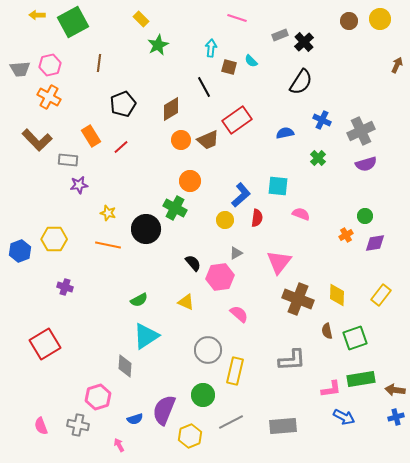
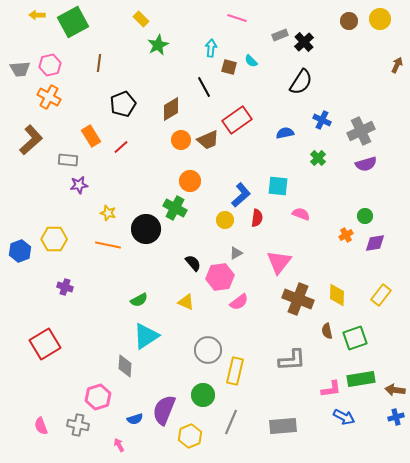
brown L-shape at (37, 140): moved 6 px left; rotated 88 degrees counterclockwise
pink semicircle at (239, 314): moved 12 px up; rotated 102 degrees clockwise
gray line at (231, 422): rotated 40 degrees counterclockwise
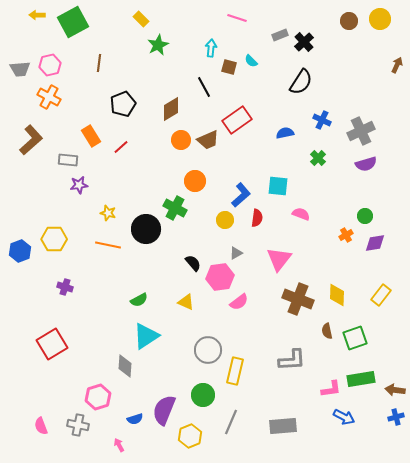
orange circle at (190, 181): moved 5 px right
pink triangle at (279, 262): moved 3 px up
red square at (45, 344): moved 7 px right
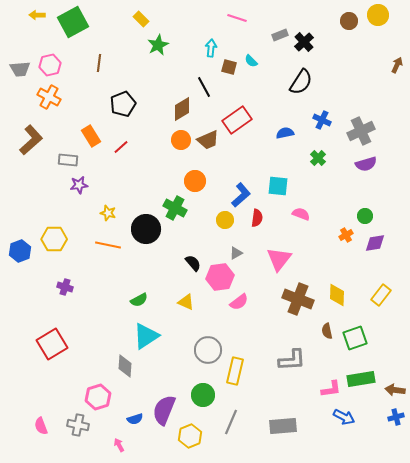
yellow circle at (380, 19): moved 2 px left, 4 px up
brown diamond at (171, 109): moved 11 px right
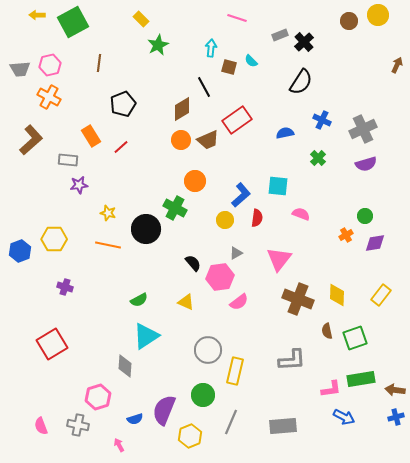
gray cross at (361, 131): moved 2 px right, 2 px up
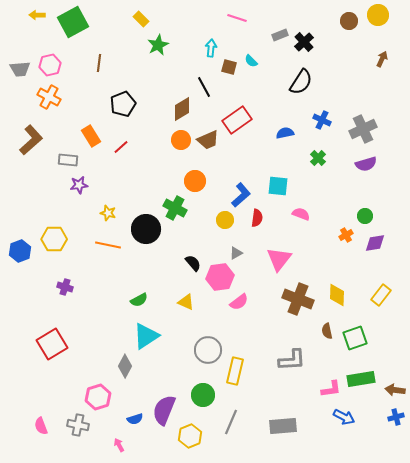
brown arrow at (397, 65): moved 15 px left, 6 px up
gray diamond at (125, 366): rotated 25 degrees clockwise
